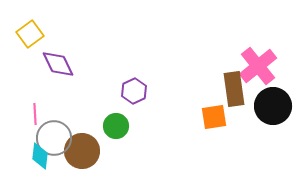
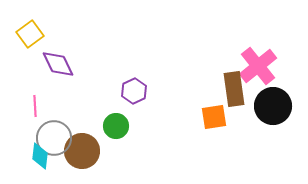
pink line: moved 8 px up
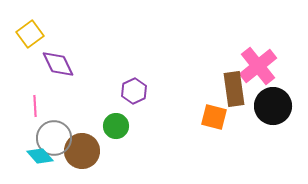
orange square: rotated 24 degrees clockwise
cyan diamond: rotated 48 degrees counterclockwise
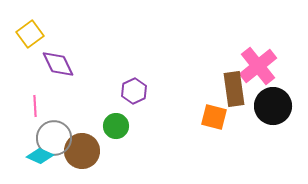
cyan diamond: rotated 24 degrees counterclockwise
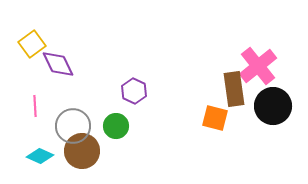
yellow square: moved 2 px right, 10 px down
purple hexagon: rotated 10 degrees counterclockwise
orange square: moved 1 px right, 1 px down
gray circle: moved 19 px right, 12 px up
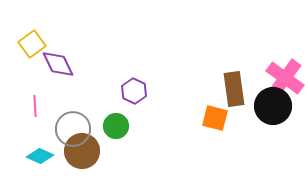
pink cross: moved 27 px right, 12 px down; rotated 15 degrees counterclockwise
gray circle: moved 3 px down
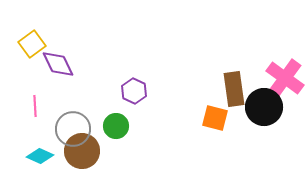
black circle: moved 9 px left, 1 px down
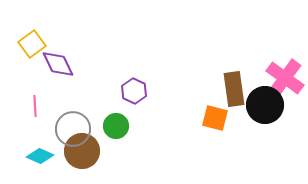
black circle: moved 1 px right, 2 px up
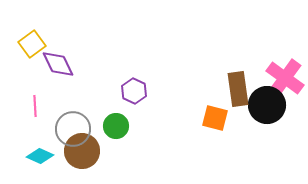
brown rectangle: moved 4 px right
black circle: moved 2 px right
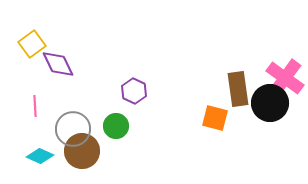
black circle: moved 3 px right, 2 px up
